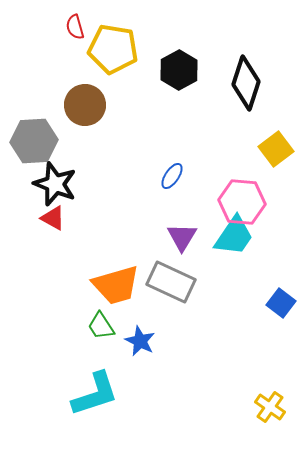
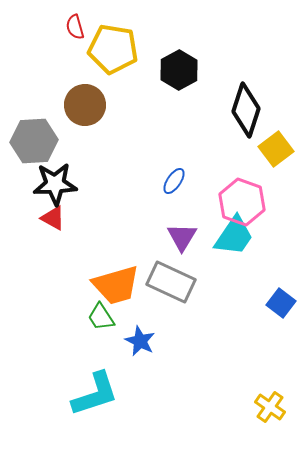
black diamond: moved 27 px down
blue ellipse: moved 2 px right, 5 px down
black star: rotated 24 degrees counterclockwise
pink hexagon: rotated 15 degrees clockwise
green trapezoid: moved 9 px up
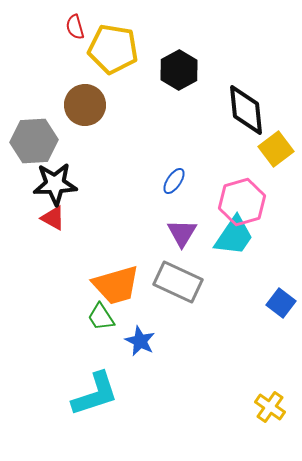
black diamond: rotated 24 degrees counterclockwise
pink hexagon: rotated 24 degrees clockwise
purple triangle: moved 4 px up
gray rectangle: moved 7 px right
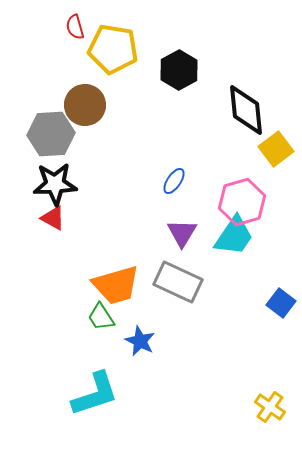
gray hexagon: moved 17 px right, 7 px up
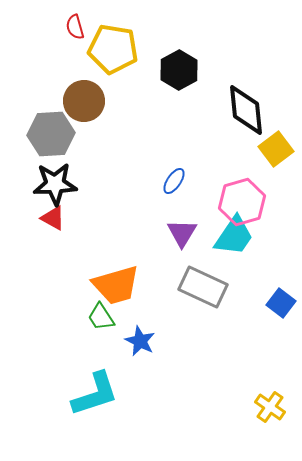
brown circle: moved 1 px left, 4 px up
gray rectangle: moved 25 px right, 5 px down
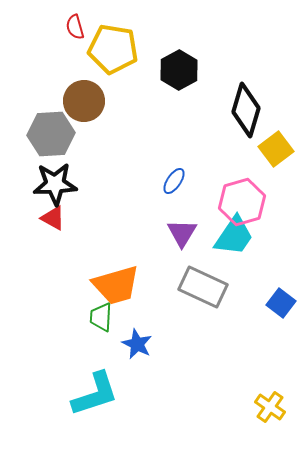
black diamond: rotated 22 degrees clockwise
green trapezoid: rotated 36 degrees clockwise
blue star: moved 3 px left, 3 px down
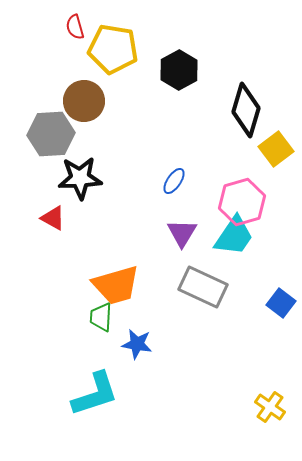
black star: moved 25 px right, 6 px up
blue star: rotated 16 degrees counterclockwise
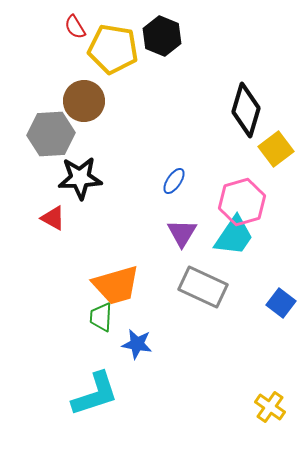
red semicircle: rotated 15 degrees counterclockwise
black hexagon: moved 17 px left, 34 px up; rotated 9 degrees counterclockwise
